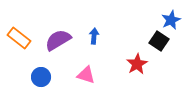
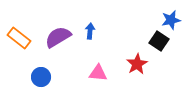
blue star: rotated 12 degrees clockwise
blue arrow: moved 4 px left, 5 px up
purple semicircle: moved 3 px up
pink triangle: moved 12 px right, 2 px up; rotated 12 degrees counterclockwise
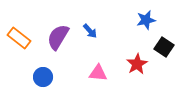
blue star: moved 25 px left
blue arrow: rotated 133 degrees clockwise
purple semicircle: rotated 28 degrees counterclockwise
black square: moved 5 px right, 6 px down
blue circle: moved 2 px right
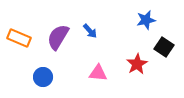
orange rectangle: rotated 15 degrees counterclockwise
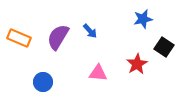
blue star: moved 3 px left, 1 px up
blue circle: moved 5 px down
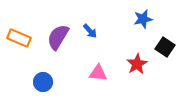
black square: moved 1 px right
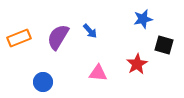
orange rectangle: rotated 45 degrees counterclockwise
black square: moved 1 px left, 2 px up; rotated 18 degrees counterclockwise
